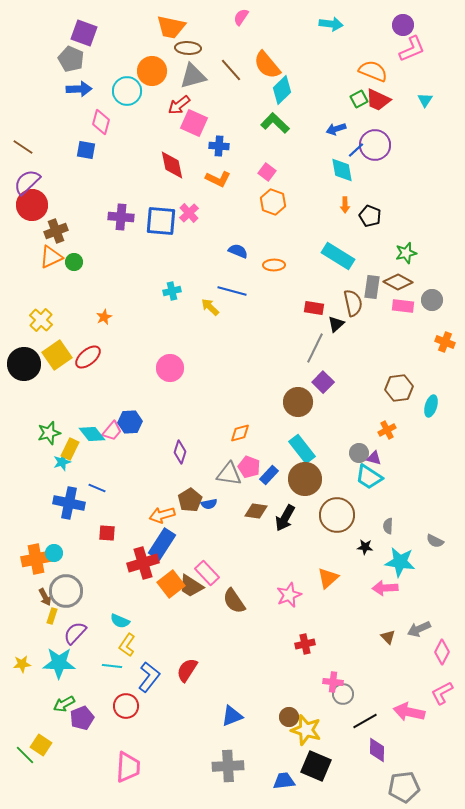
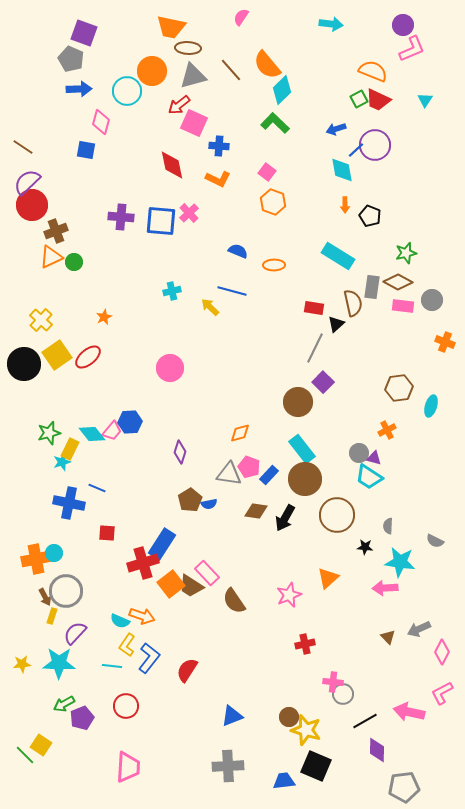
orange arrow at (162, 515): moved 20 px left, 101 px down; rotated 145 degrees counterclockwise
blue L-shape at (149, 677): moved 19 px up
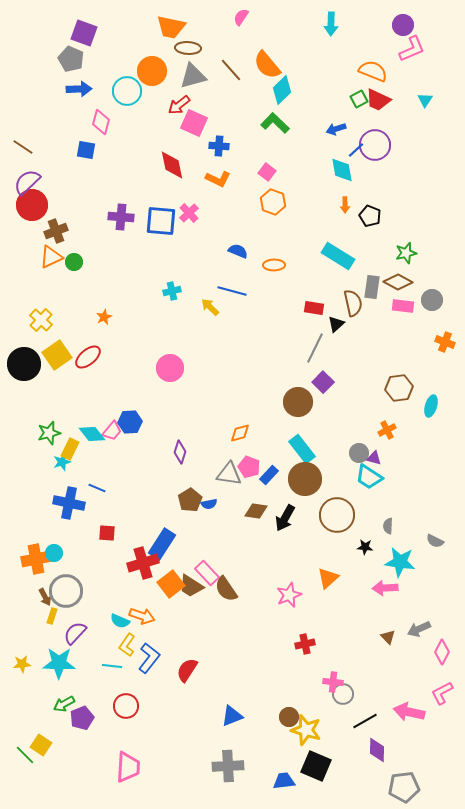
cyan arrow at (331, 24): rotated 85 degrees clockwise
brown semicircle at (234, 601): moved 8 px left, 12 px up
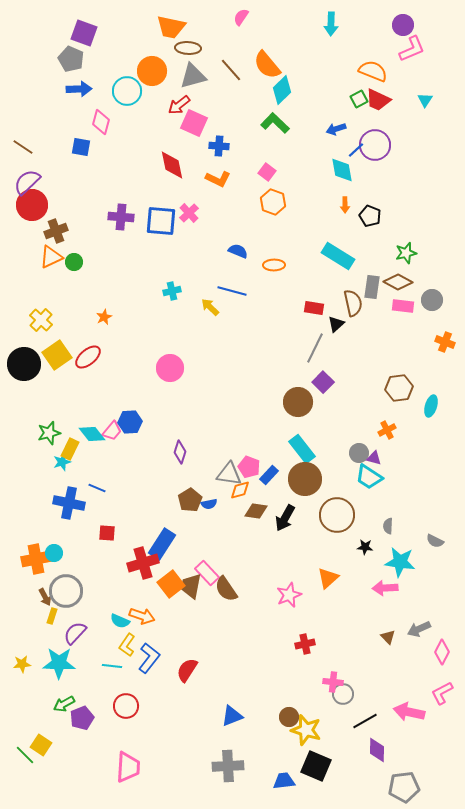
blue square at (86, 150): moved 5 px left, 3 px up
orange diamond at (240, 433): moved 57 px down
brown trapezoid at (191, 586): rotated 68 degrees clockwise
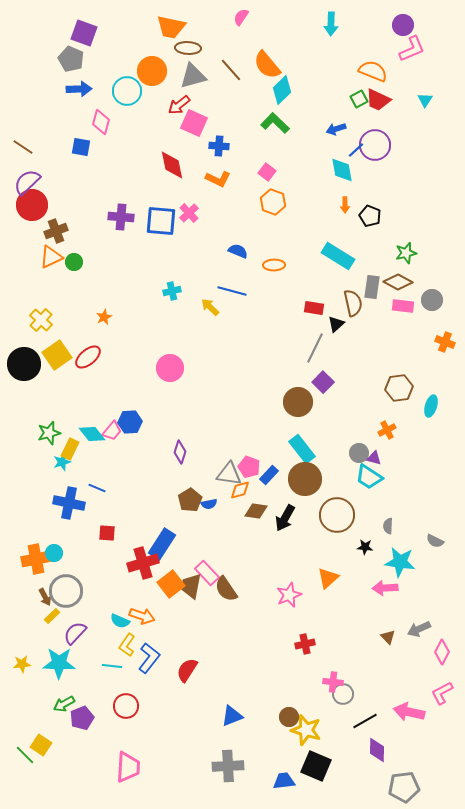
yellow rectangle at (52, 616): rotated 28 degrees clockwise
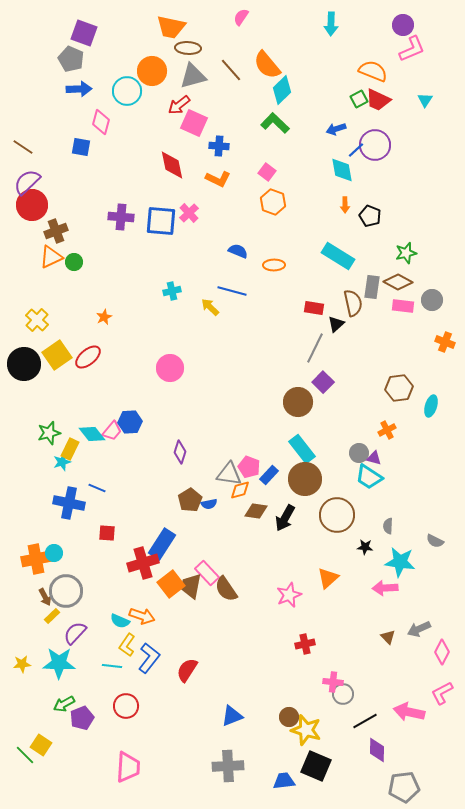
yellow cross at (41, 320): moved 4 px left
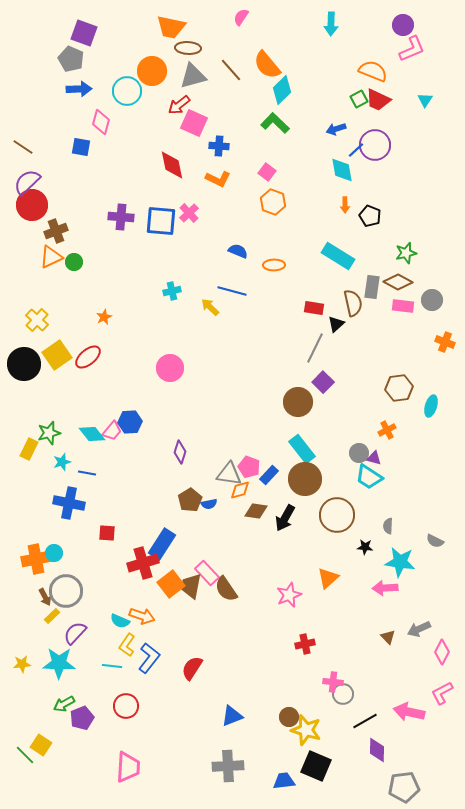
yellow rectangle at (70, 449): moved 41 px left
blue line at (97, 488): moved 10 px left, 15 px up; rotated 12 degrees counterclockwise
red semicircle at (187, 670): moved 5 px right, 2 px up
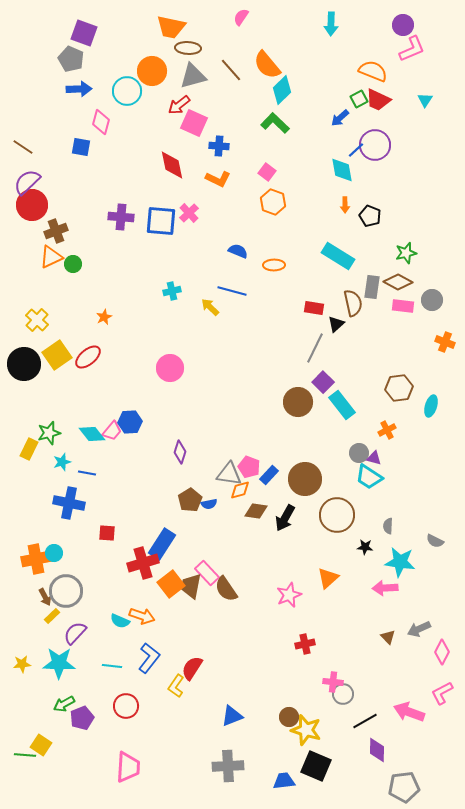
blue arrow at (336, 129): moved 4 px right, 11 px up; rotated 24 degrees counterclockwise
green circle at (74, 262): moved 1 px left, 2 px down
cyan rectangle at (302, 449): moved 40 px right, 44 px up
yellow L-shape at (127, 645): moved 49 px right, 41 px down
pink arrow at (409, 712): rotated 8 degrees clockwise
green line at (25, 755): rotated 40 degrees counterclockwise
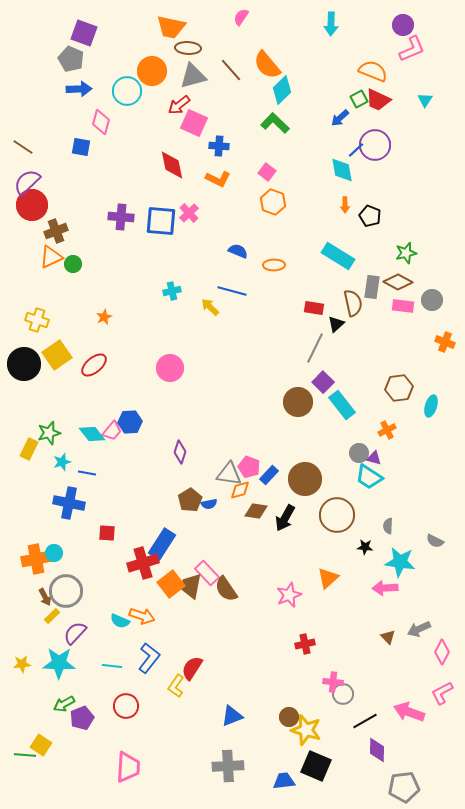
yellow cross at (37, 320): rotated 25 degrees counterclockwise
red ellipse at (88, 357): moved 6 px right, 8 px down
